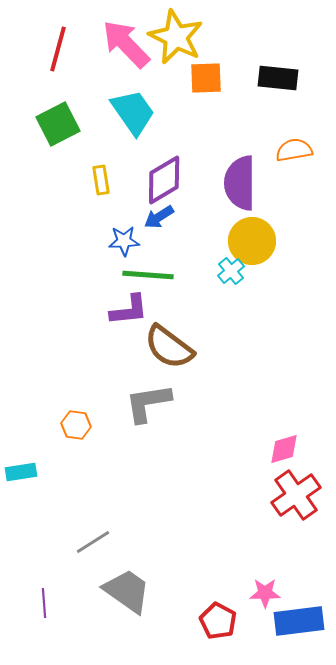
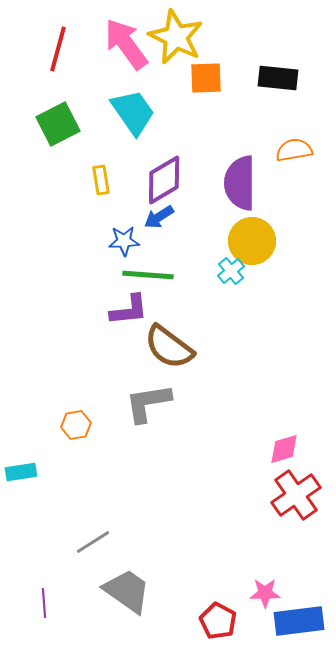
pink arrow: rotated 8 degrees clockwise
orange hexagon: rotated 16 degrees counterclockwise
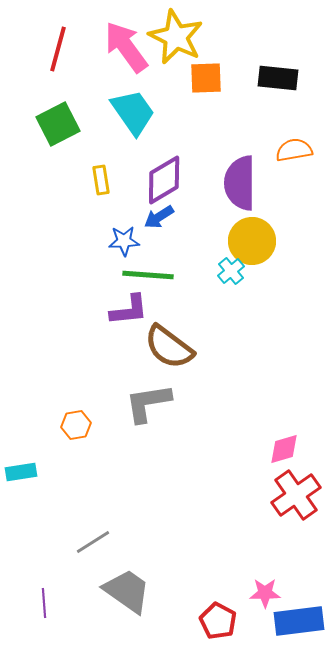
pink arrow: moved 3 px down
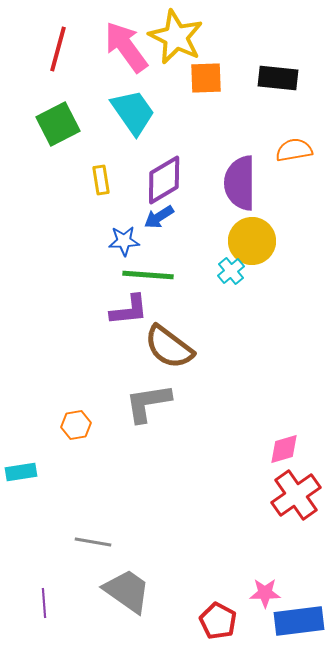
gray line: rotated 42 degrees clockwise
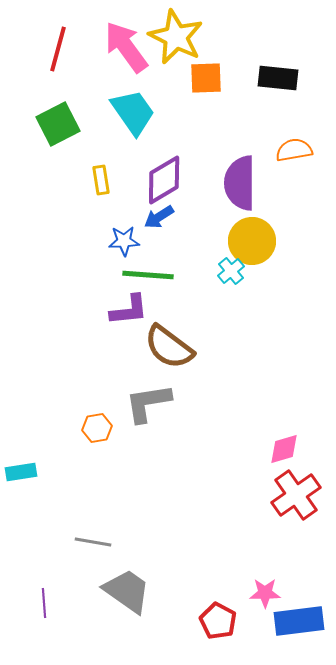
orange hexagon: moved 21 px right, 3 px down
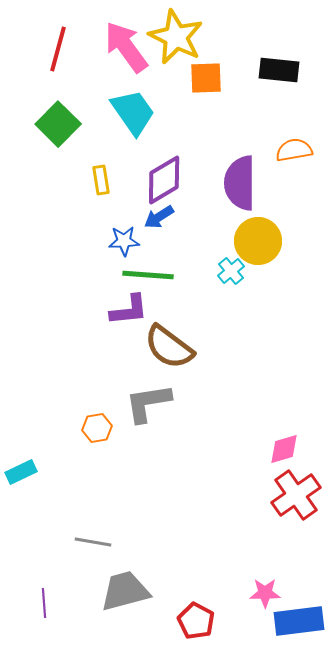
black rectangle: moved 1 px right, 8 px up
green square: rotated 18 degrees counterclockwise
yellow circle: moved 6 px right
cyan rectangle: rotated 16 degrees counterclockwise
gray trapezoid: moved 2 px left; rotated 50 degrees counterclockwise
red pentagon: moved 22 px left
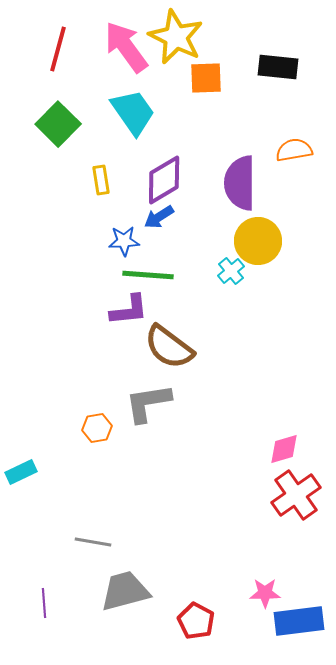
black rectangle: moved 1 px left, 3 px up
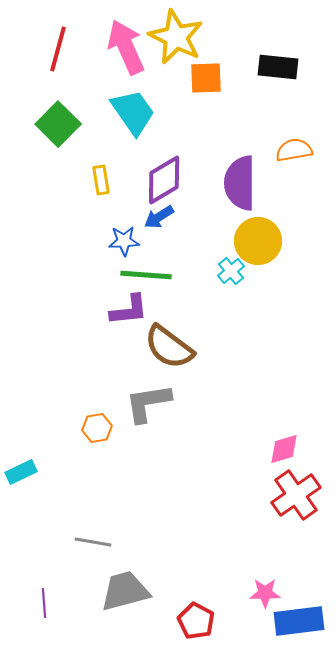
pink arrow: rotated 12 degrees clockwise
green line: moved 2 px left
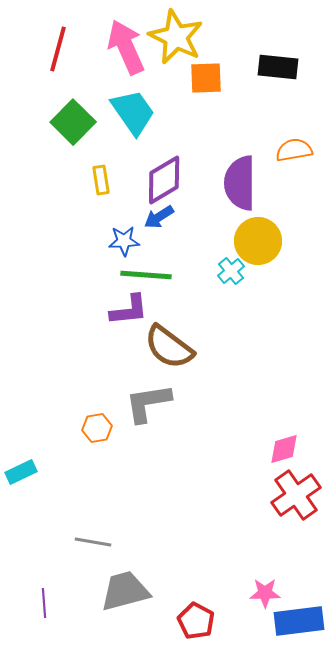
green square: moved 15 px right, 2 px up
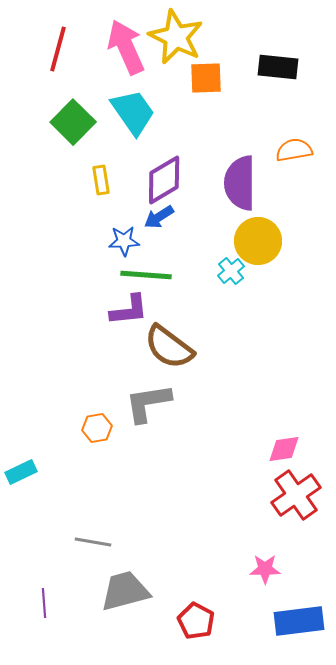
pink diamond: rotated 8 degrees clockwise
pink star: moved 24 px up
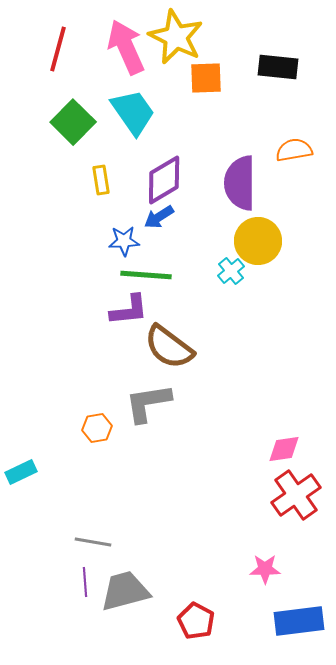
purple line: moved 41 px right, 21 px up
